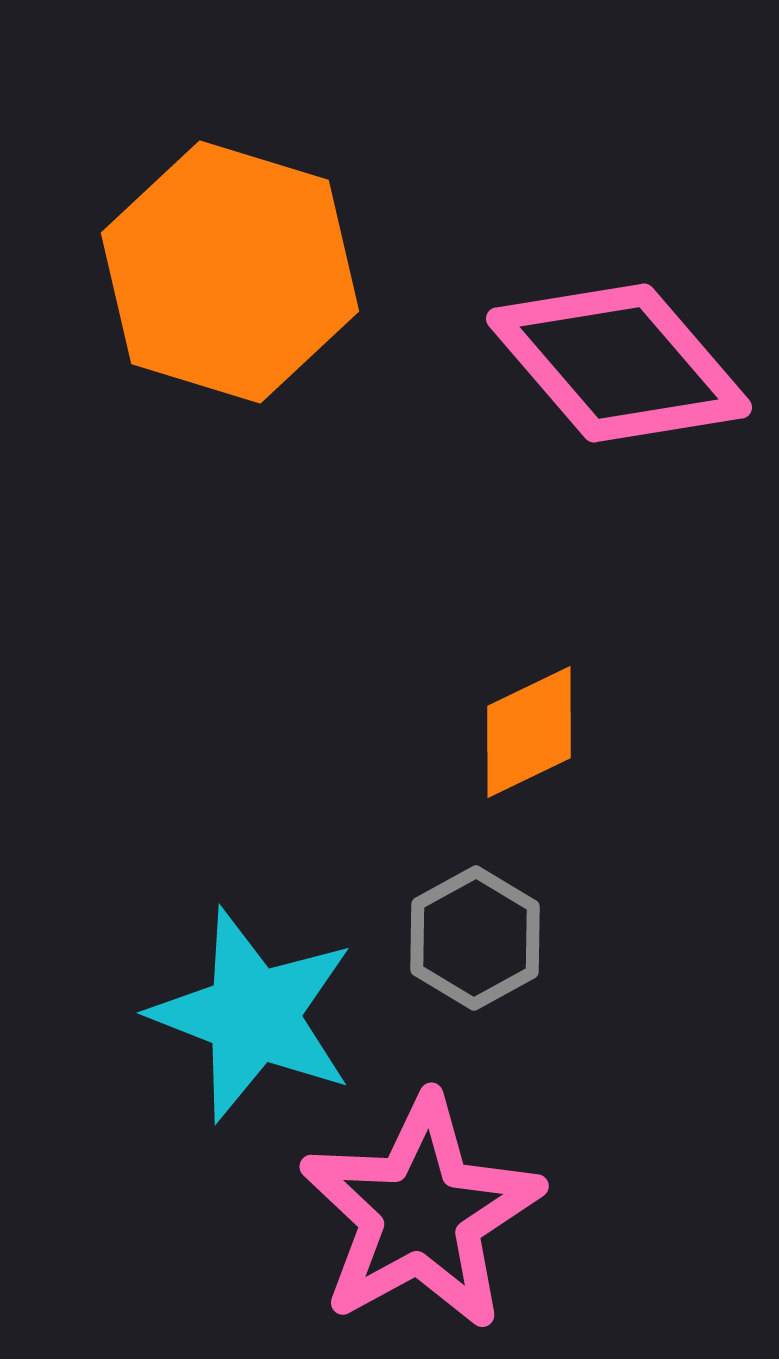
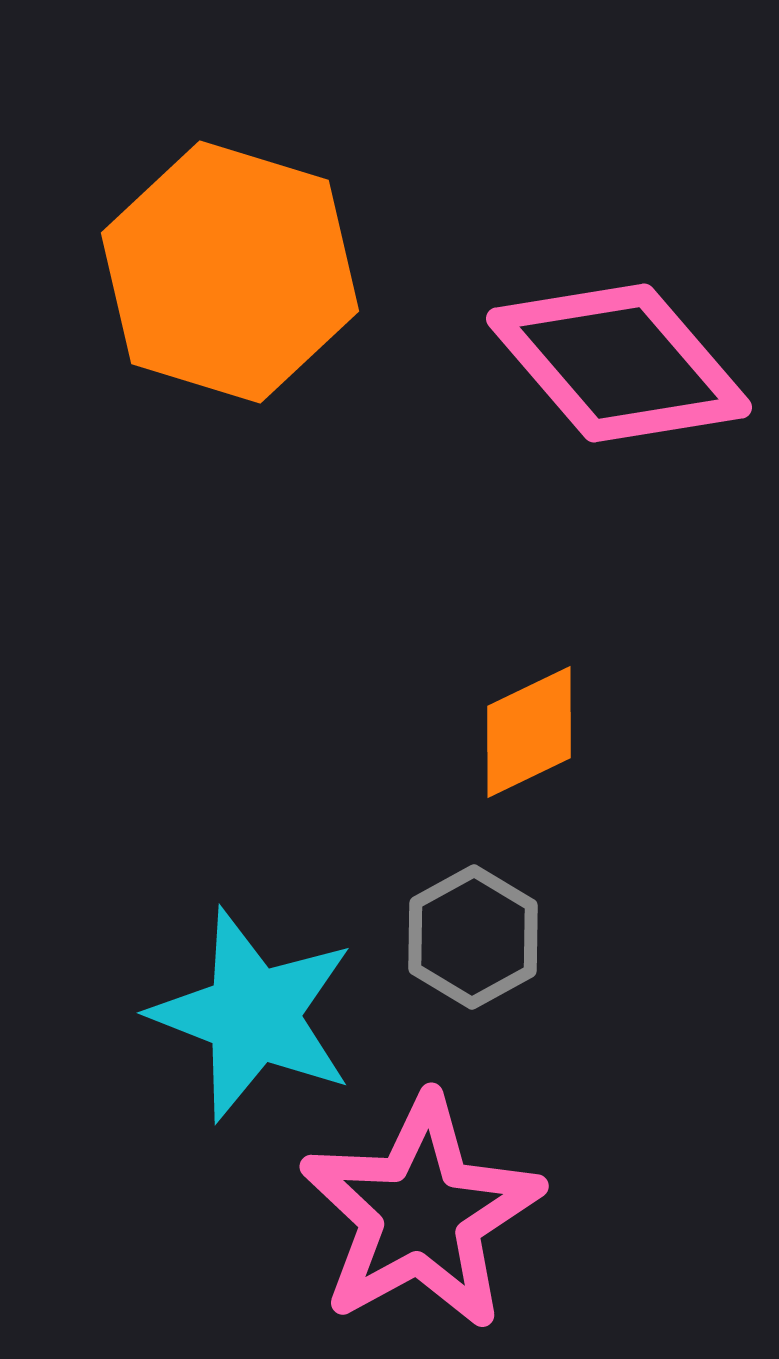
gray hexagon: moved 2 px left, 1 px up
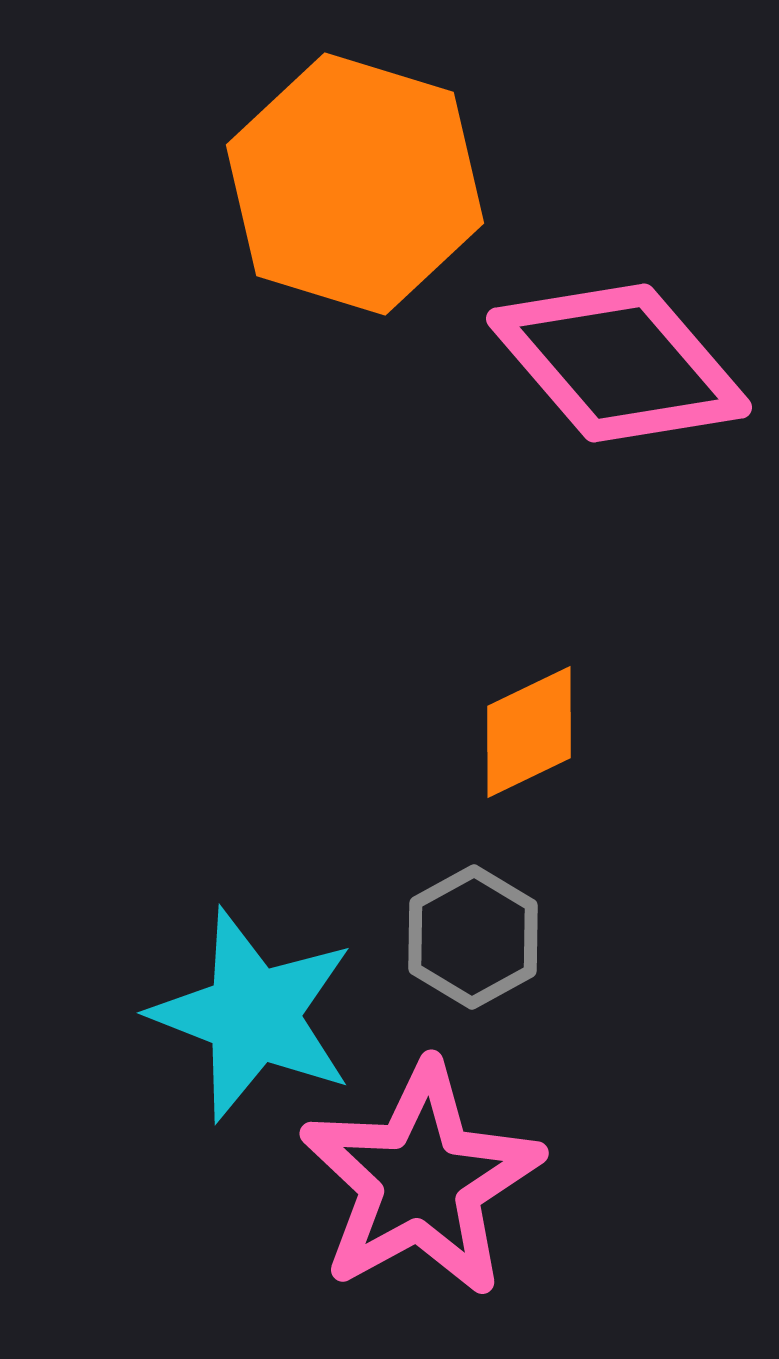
orange hexagon: moved 125 px right, 88 px up
pink star: moved 33 px up
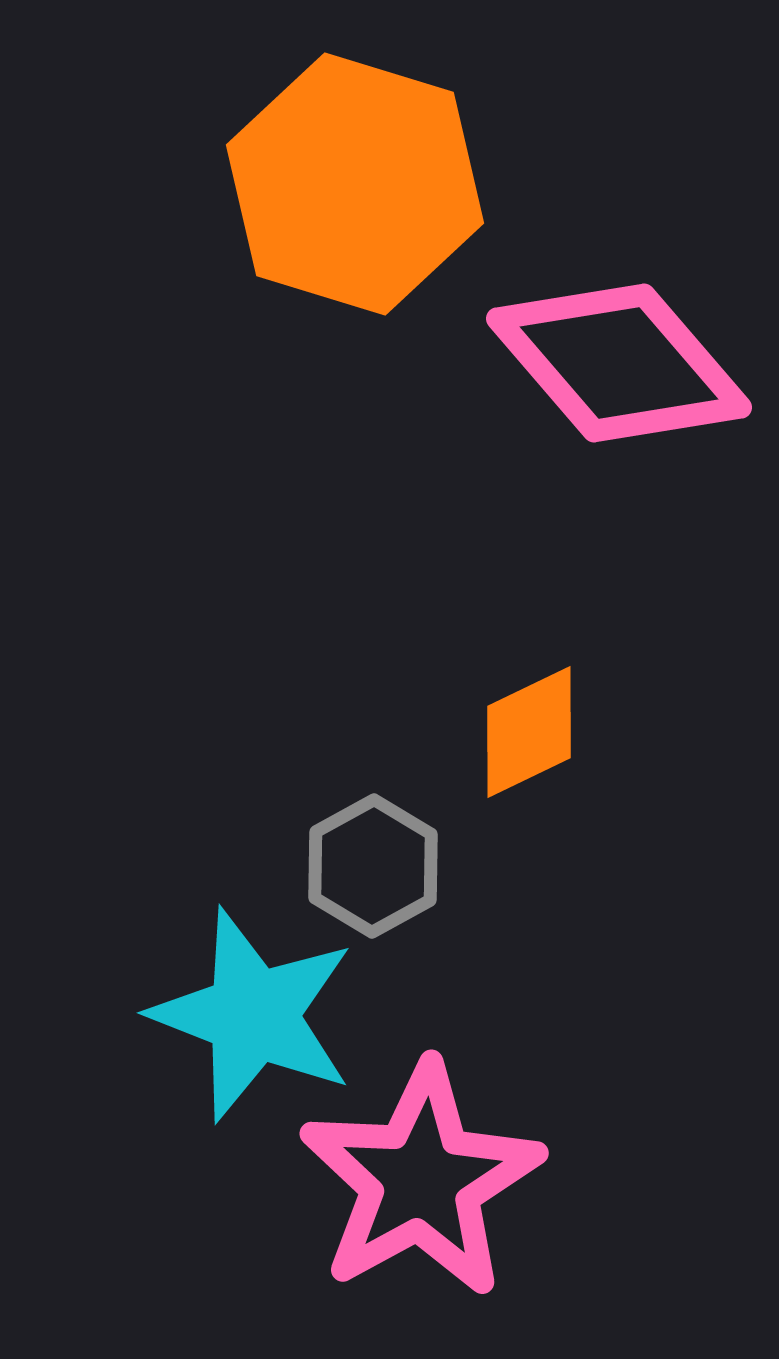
gray hexagon: moved 100 px left, 71 px up
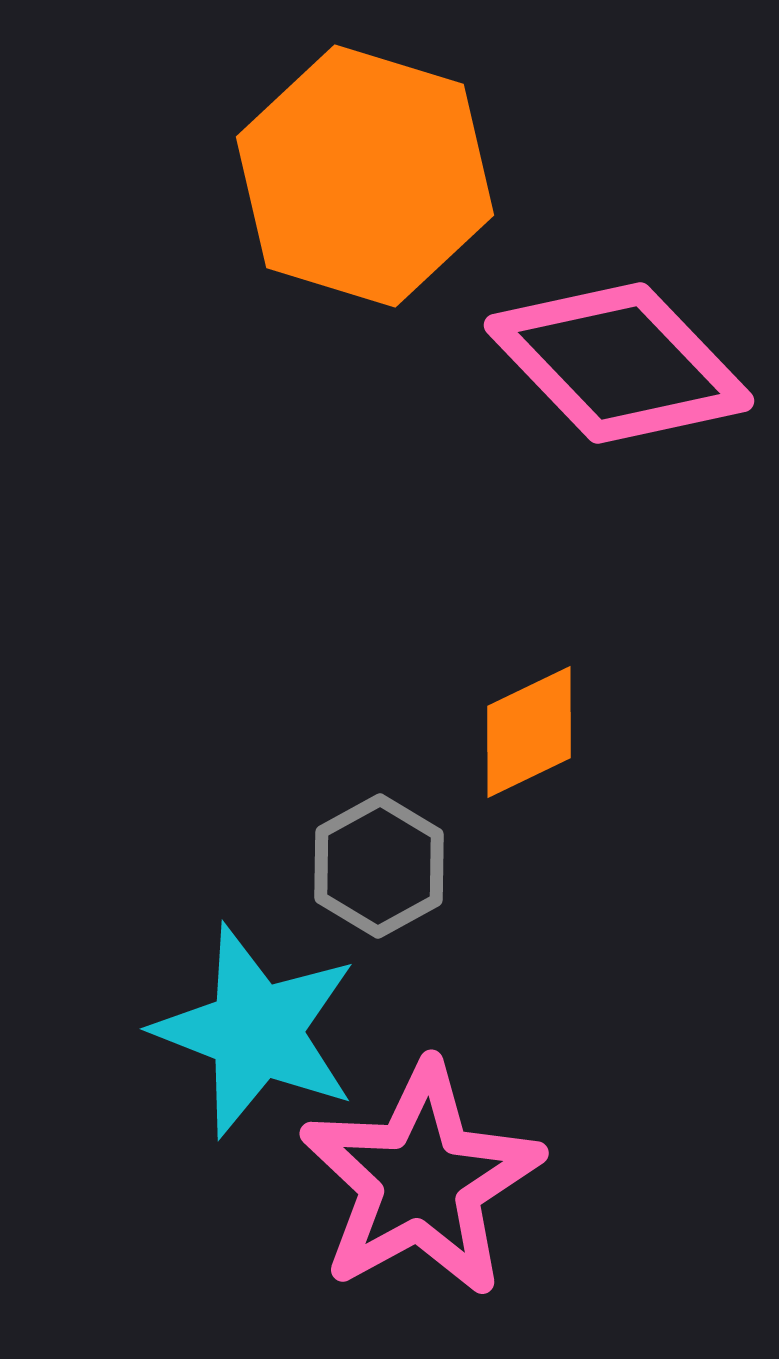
orange hexagon: moved 10 px right, 8 px up
pink diamond: rotated 3 degrees counterclockwise
gray hexagon: moved 6 px right
cyan star: moved 3 px right, 16 px down
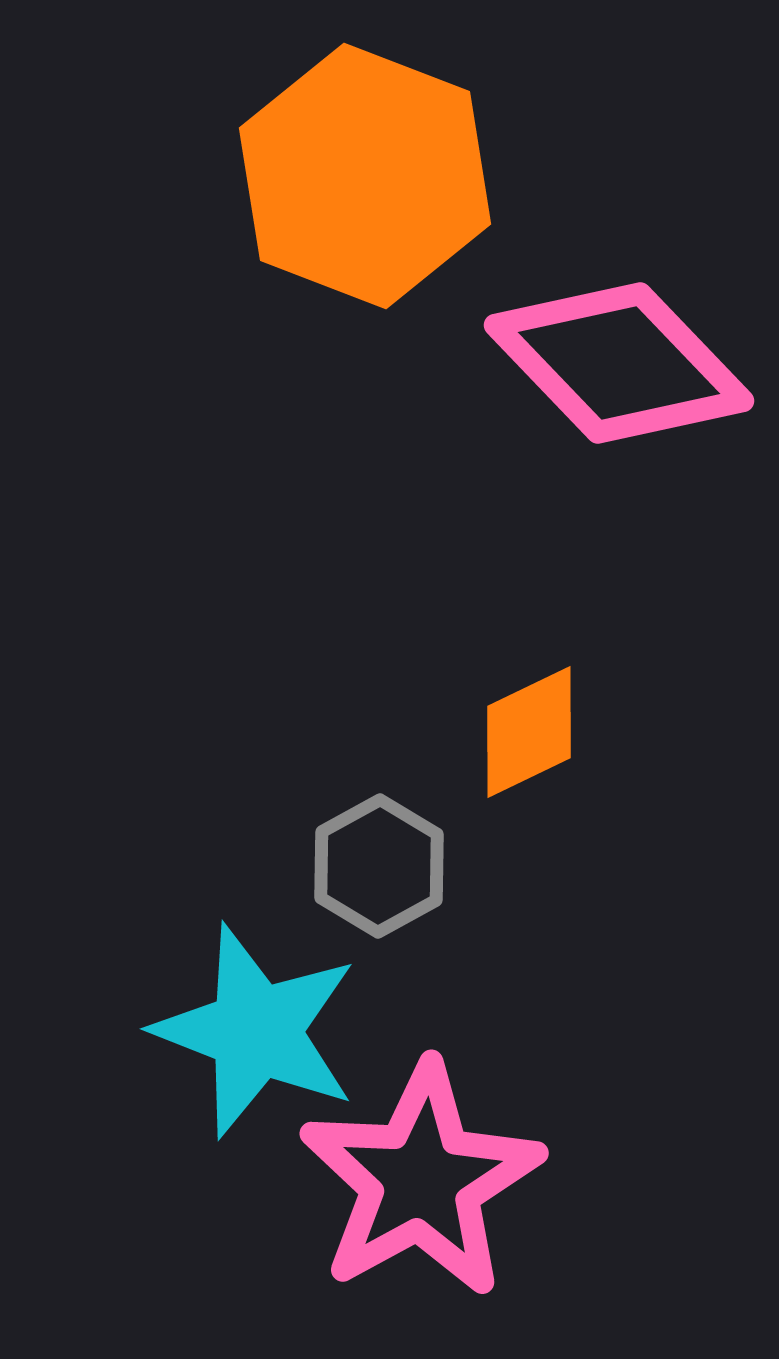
orange hexagon: rotated 4 degrees clockwise
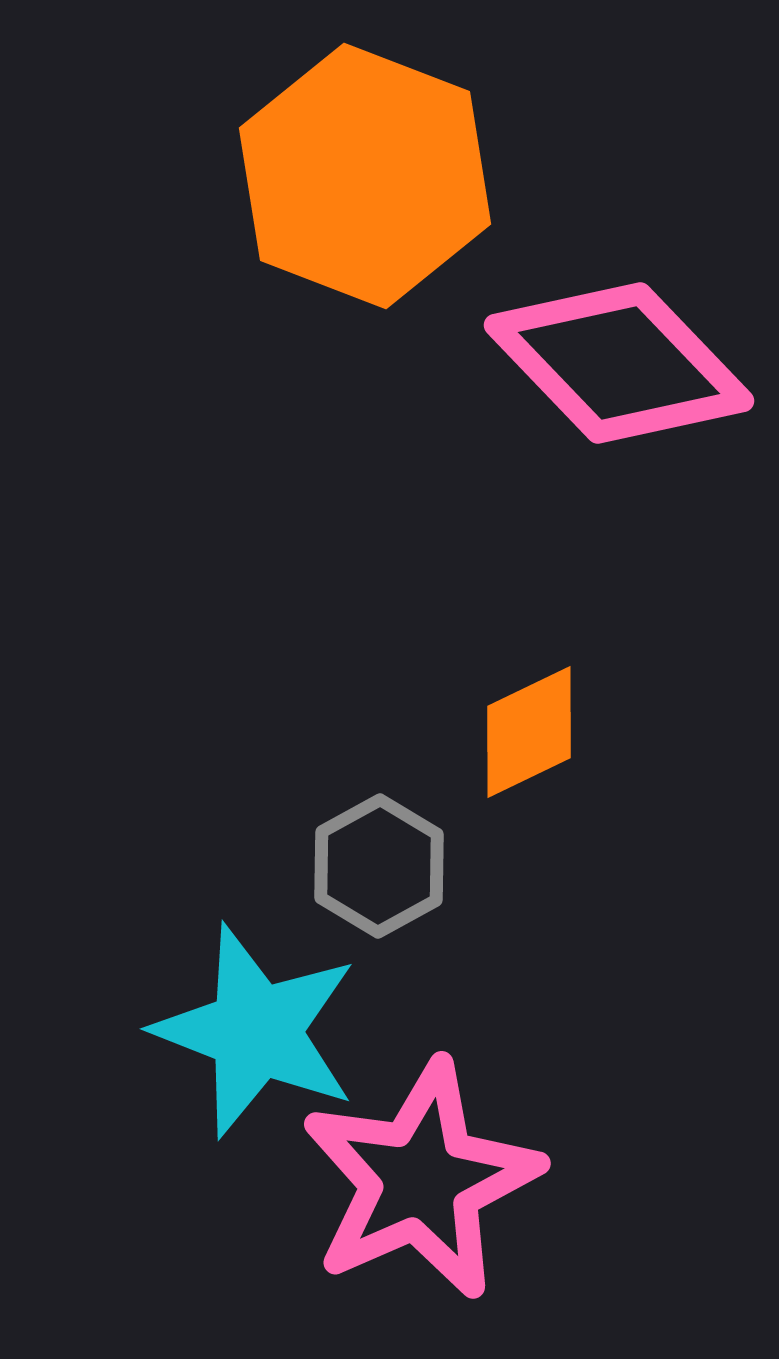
pink star: rotated 5 degrees clockwise
